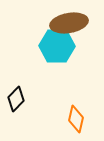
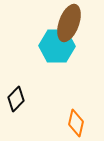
brown ellipse: rotated 60 degrees counterclockwise
orange diamond: moved 4 px down
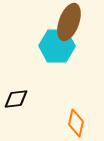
brown ellipse: moved 1 px up
black diamond: rotated 40 degrees clockwise
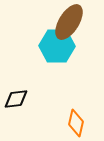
brown ellipse: rotated 12 degrees clockwise
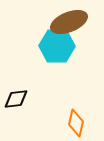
brown ellipse: rotated 36 degrees clockwise
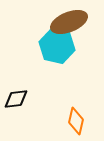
cyan hexagon: rotated 12 degrees clockwise
orange diamond: moved 2 px up
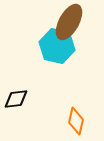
brown ellipse: rotated 39 degrees counterclockwise
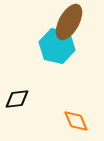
black diamond: moved 1 px right
orange diamond: rotated 36 degrees counterclockwise
